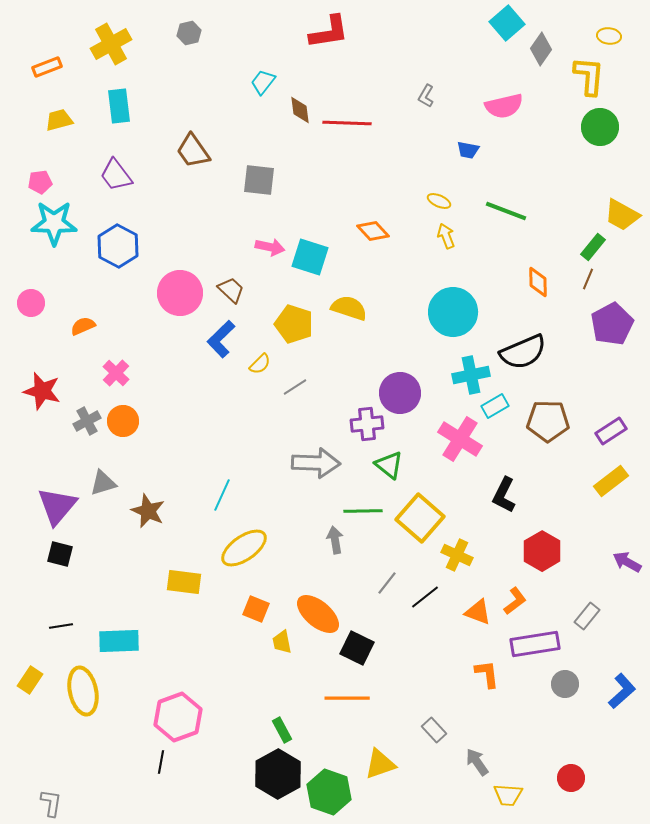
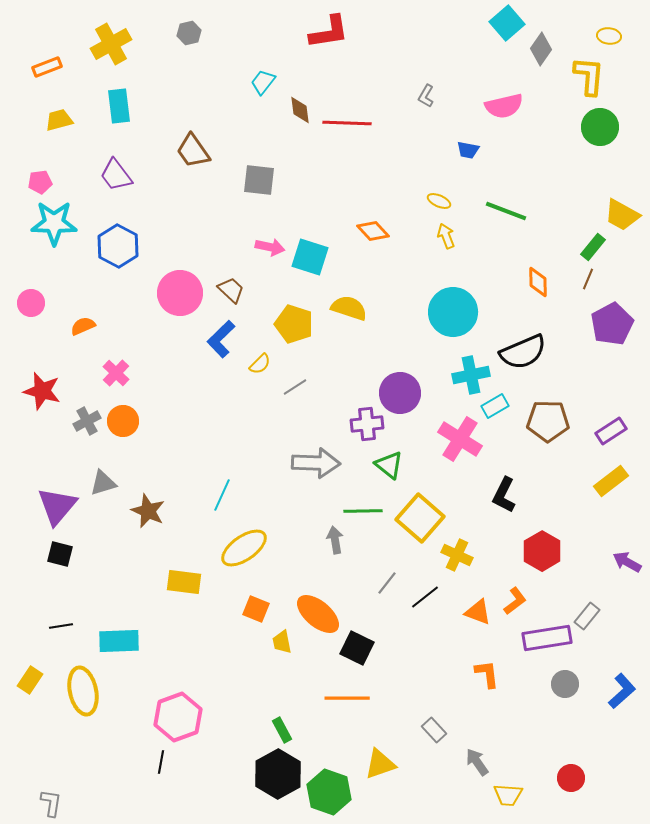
purple rectangle at (535, 644): moved 12 px right, 6 px up
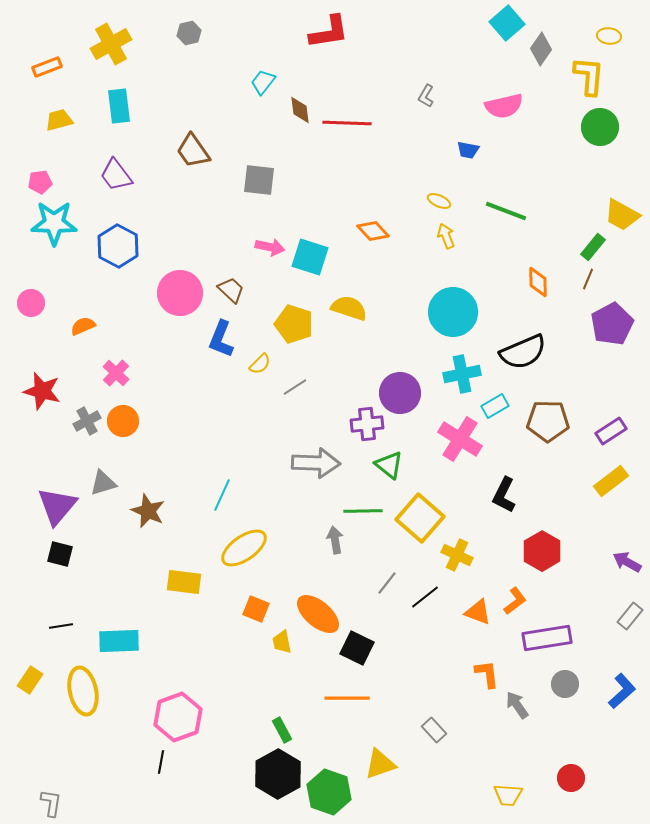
blue L-shape at (221, 339): rotated 24 degrees counterclockwise
cyan cross at (471, 375): moved 9 px left, 1 px up
gray rectangle at (587, 616): moved 43 px right
gray arrow at (477, 762): moved 40 px right, 57 px up
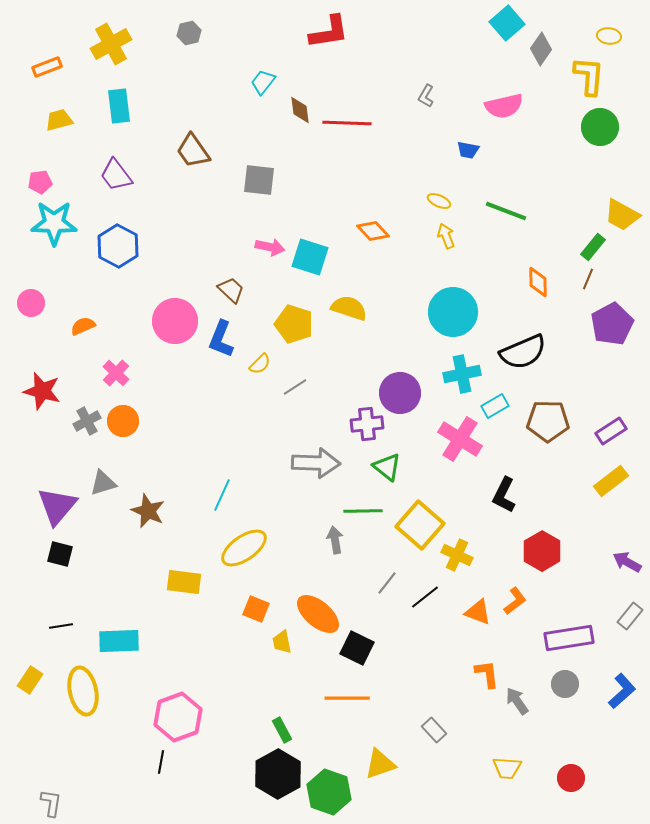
pink circle at (180, 293): moved 5 px left, 28 px down
green triangle at (389, 465): moved 2 px left, 2 px down
yellow square at (420, 518): moved 7 px down
purple rectangle at (547, 638): moved 22 px right
gray arrow at (517, 705): moved 4 px up
yellow trapezoid at (508, 795): moved 1 px left, 27 px up
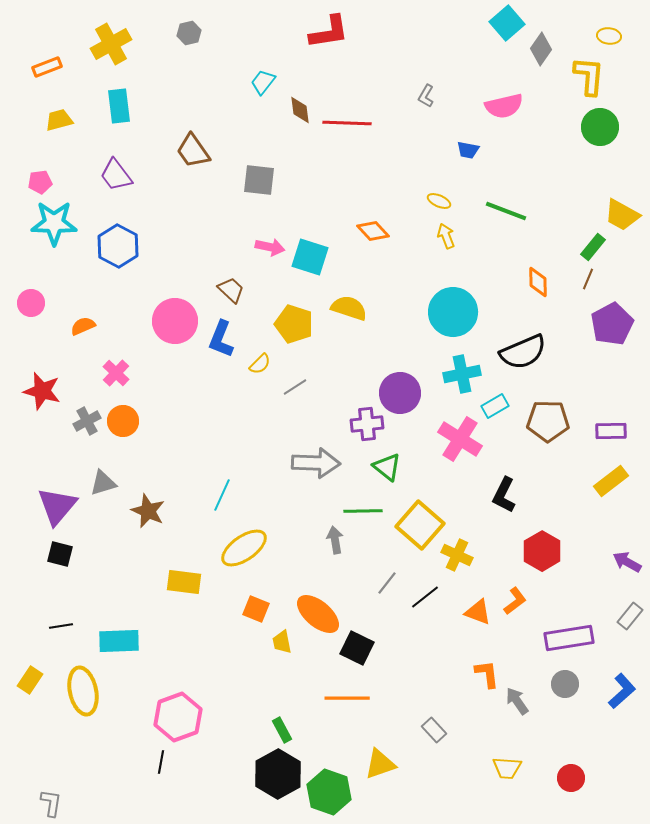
purple rectangle at (611, 431): rotated 32 degrees clockwise
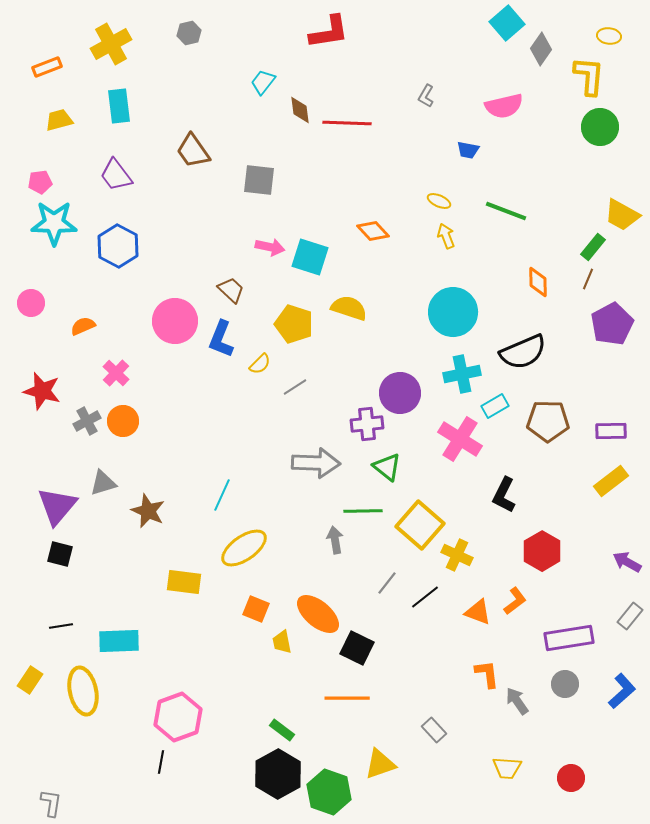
green rectangle at (282, 730): rotated 25 degrees counterclockwise
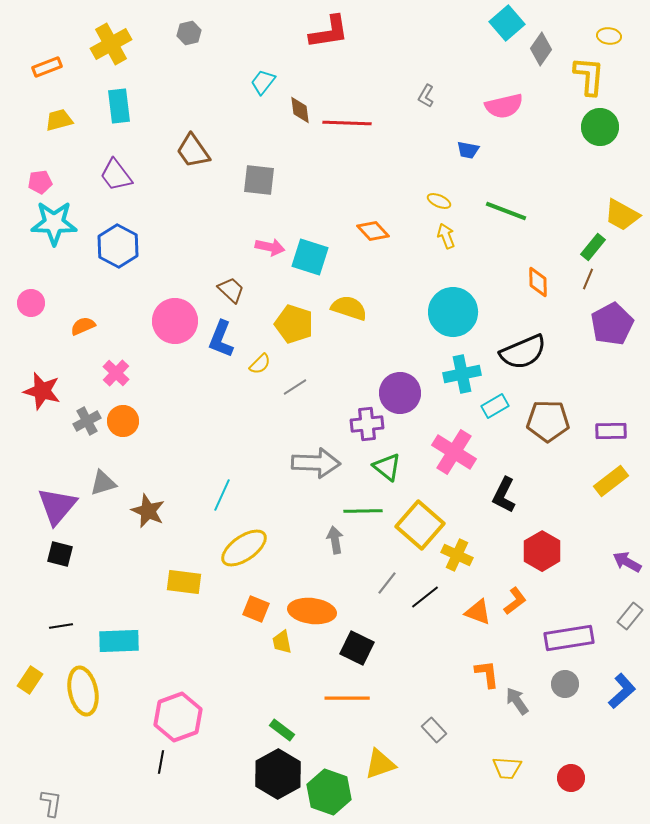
pink cross at (460, 439): moved 6 px left, 13 px down
orange ellipse at (318, 614): moved 6 px left, 3 px up; rotated 33 degrees counterclockwise
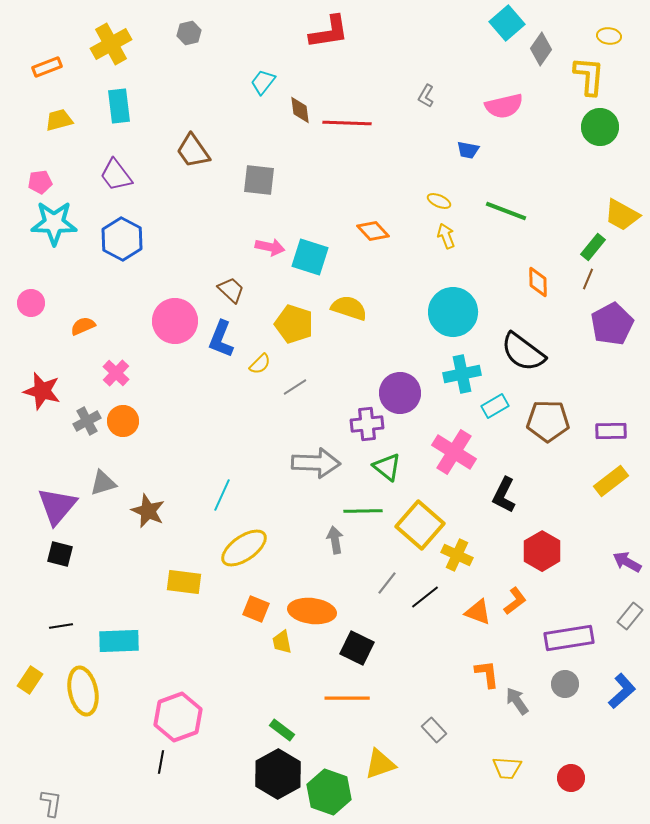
blue hexagon at (118, 246): moved 4 px right, 7 px up
black semicircle at (523, 352): rotated 60 degrees clockwise
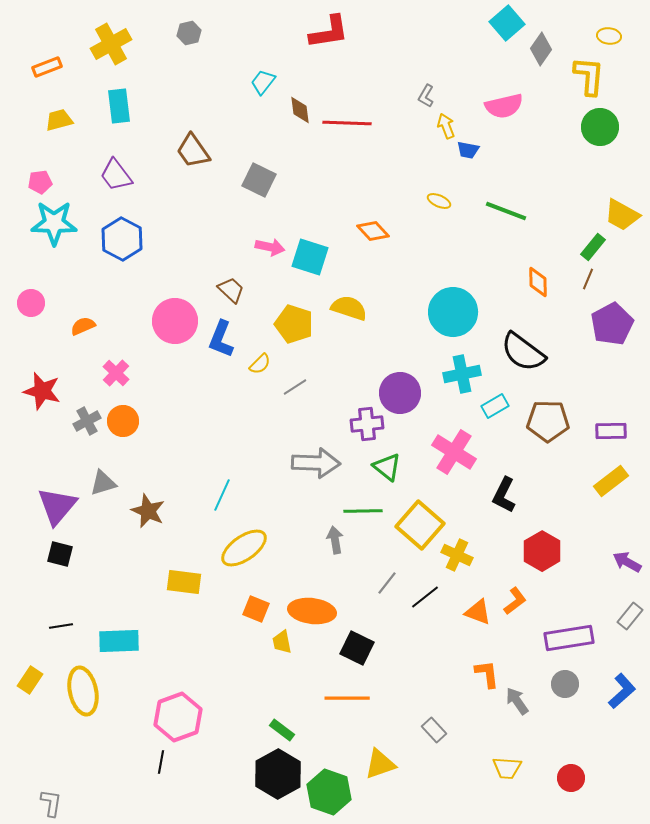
gray square at (259, 180): rotated 20 degrees clockwise
yellow arrow at (446, 236): moved 110 px up
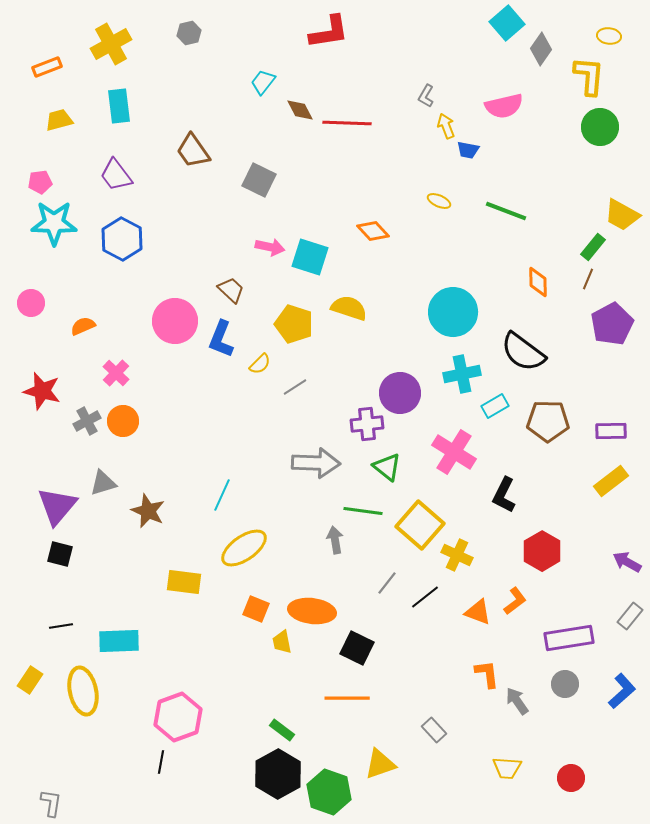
brown diamond at (300, 110): rotated 20 degrees counterclockwise
green line at (363, 511): rotated 9 degrees clockwise
